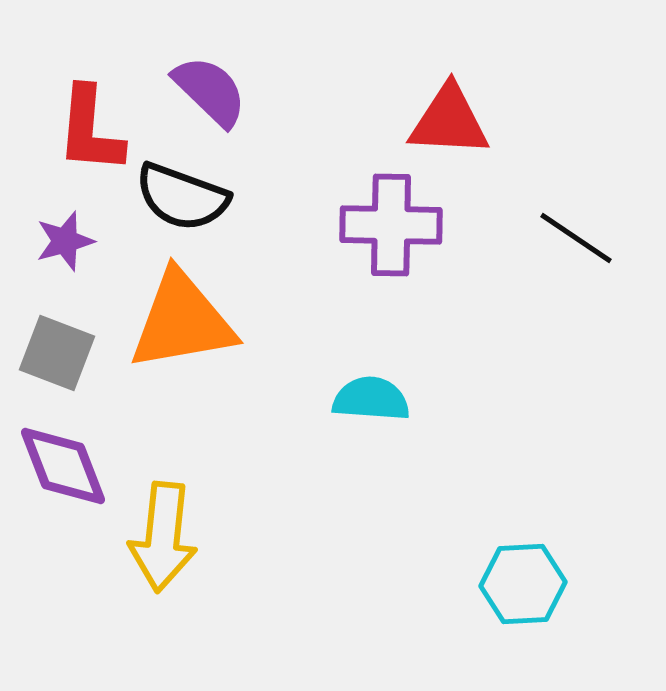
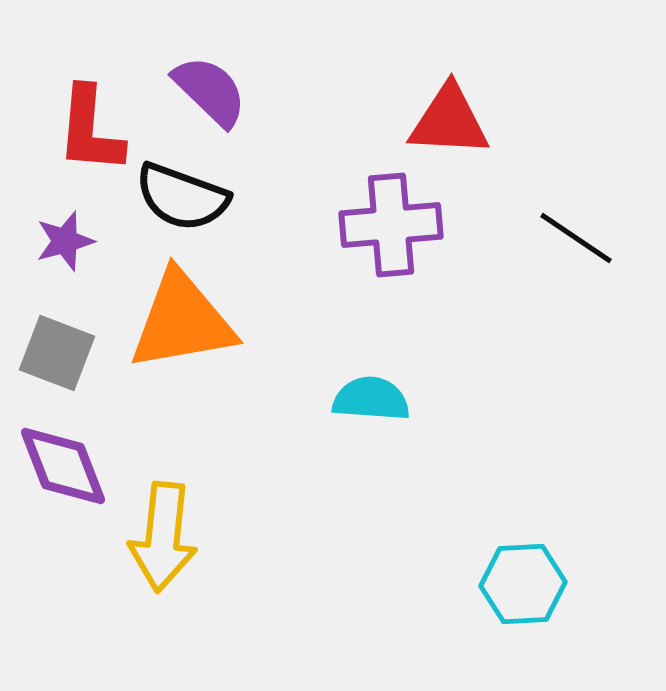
purple cross: rotated 6 degrees counterclockwise
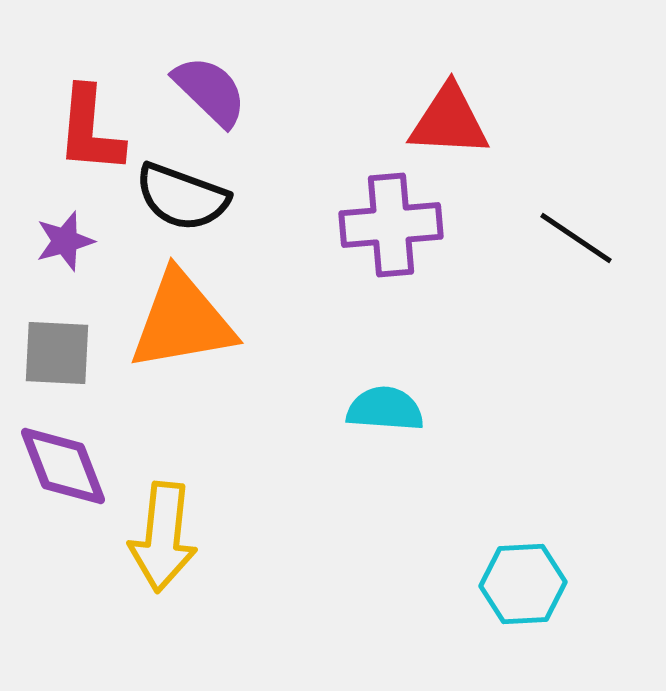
gray square: rotated 18 degrees counterclockwise
cyan semicircle: moved 14 px right, 10 px down
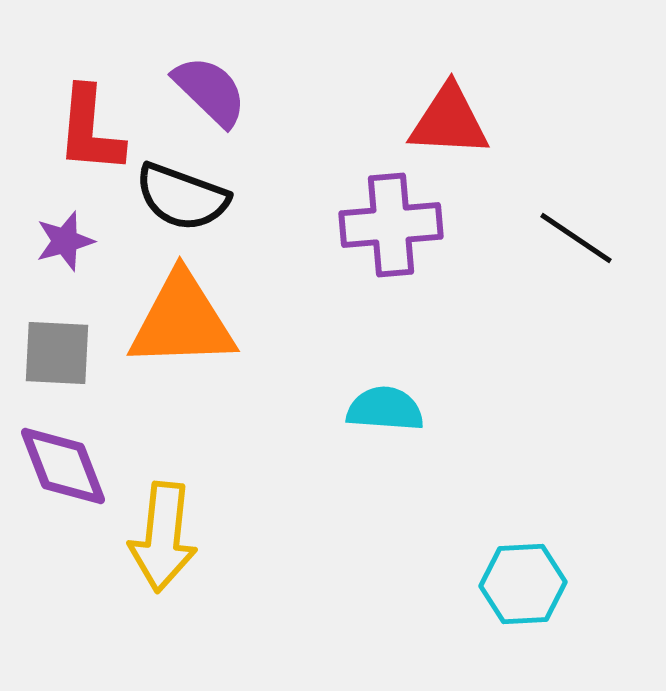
orange triangle: rotated 8 degrees clockwise
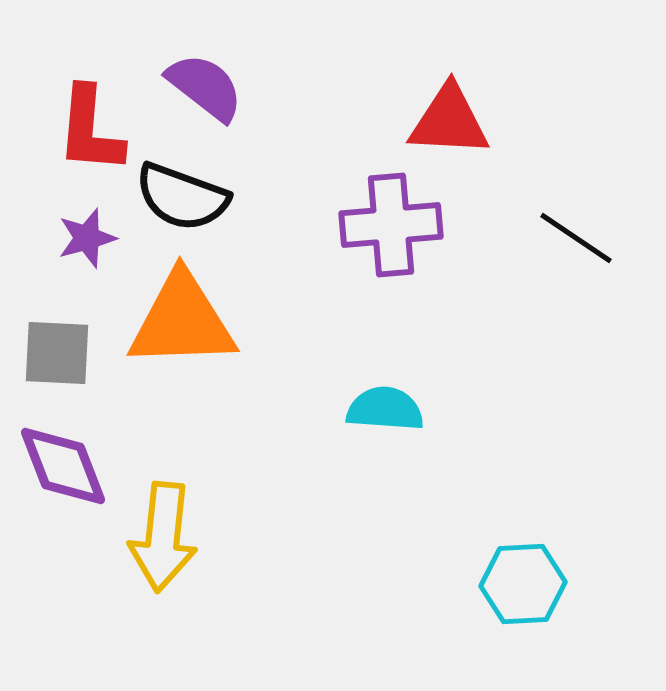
purple semicircle: moved 5 px left, 4 px up; rotated 6 degrees counterclockwise
purple star: moved 22 px right, 3 px up
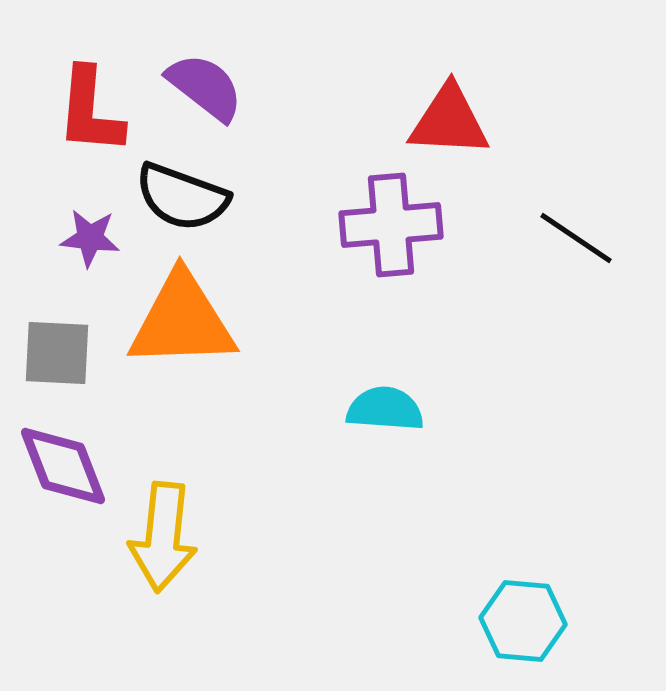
red L-shape: moved 19 px up
purple star: moved 3 px right; rotated 22 degrees clockwise
cyan hexagon: moved 37 px down; rotated 8 degrees clockwise
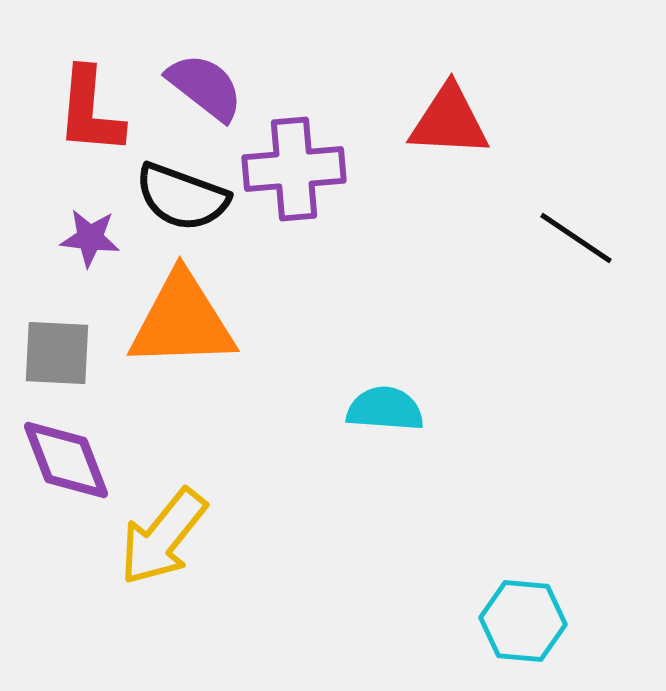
purple cross: moved 97 px left, 56 px up
purple diamond: moved 3 px right, 6 px up
yellow arrow: rotated 33 degrees clockwise
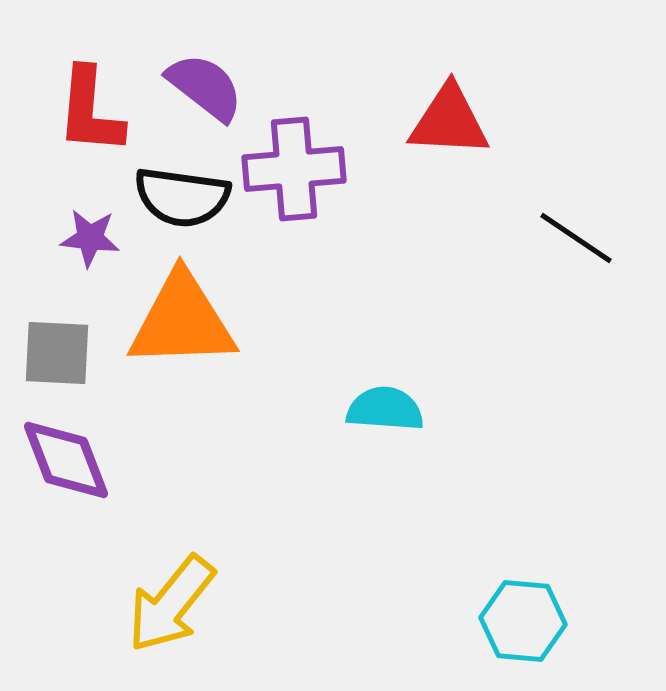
black semicircle: rotated 12 degrees counterclockwise
yellow arrow: moved 8 px right, 67 px down
